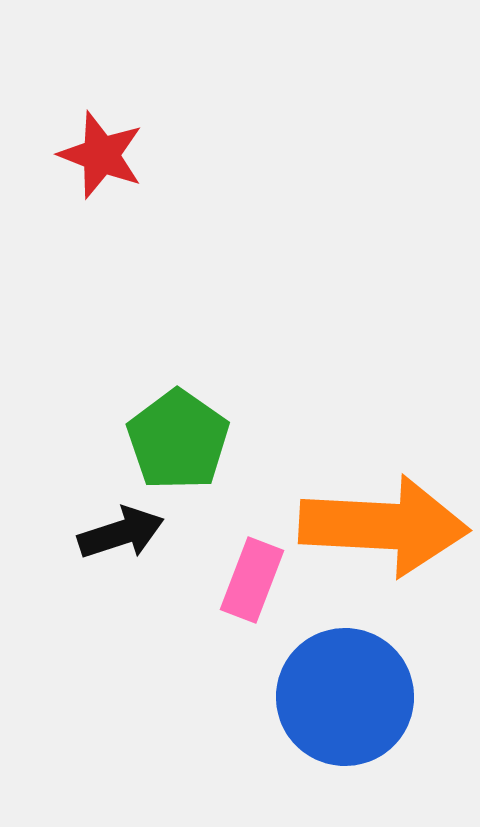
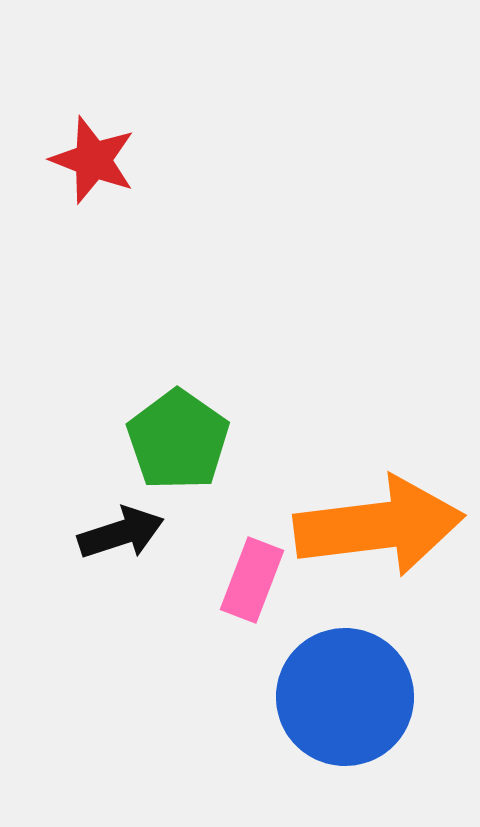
red star: moved 8 px left, 5 px down
orange arrow: moved 5 px left; rotated 10 degrees counterclockwise
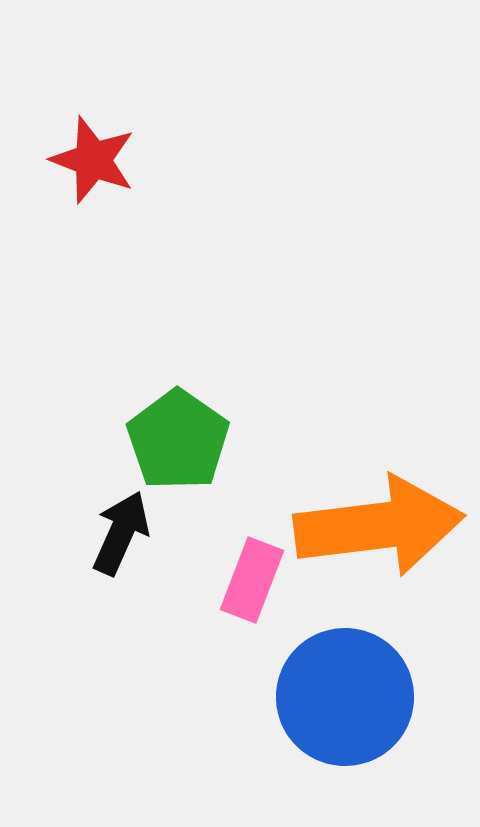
black arrow: rotated 48 degrees counterclockwise
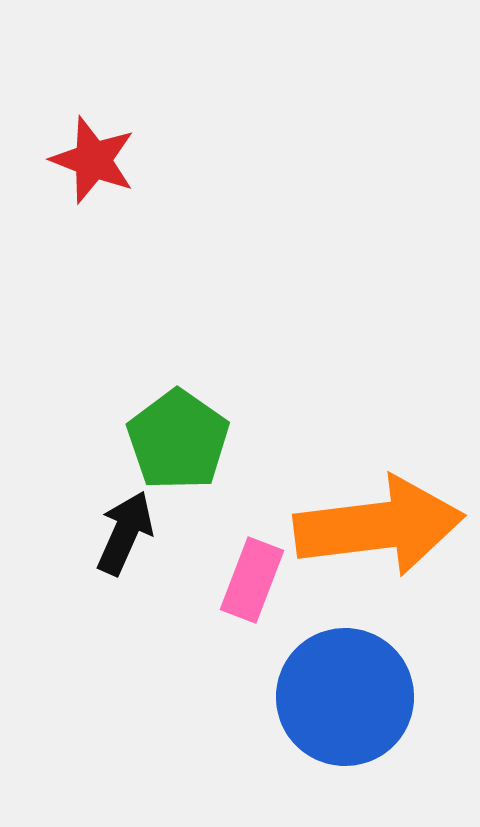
black arrow: moved 4 px right
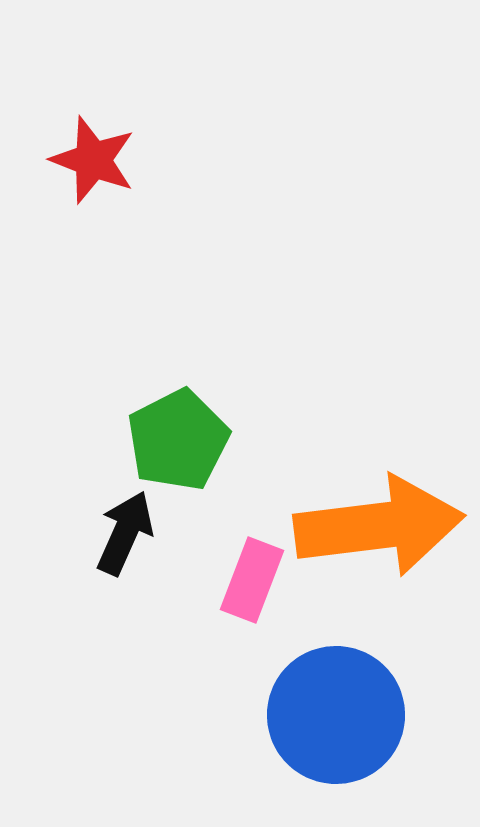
green pentagon: rotated 10 degrees clockwise
blue circle: moved 9 px left, 18 px down
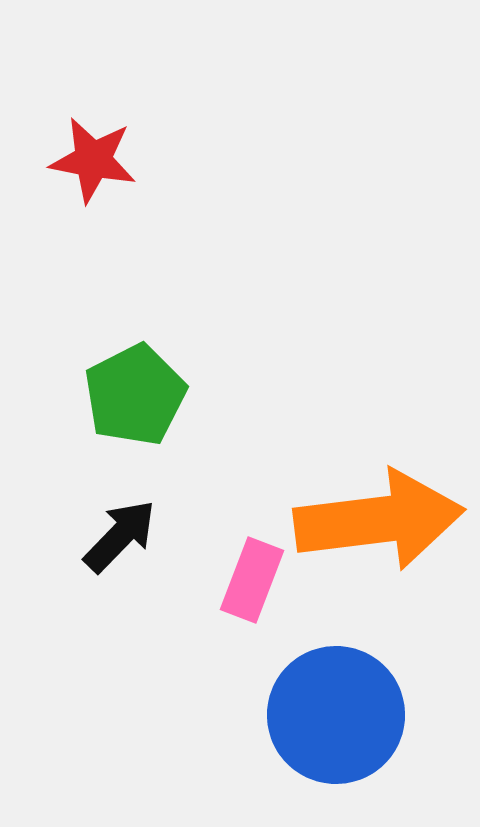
red star: rotated 10 degrees counterclockwise
green pentagon: moved 43 px left, 45 px up
orange arrow: moved 6 px up
black arrow: moved 5 px left, 3 px down; rotated 20 degrees clockwise
